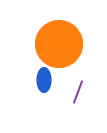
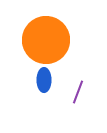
orange circle: moved 13 px left, 4 px up
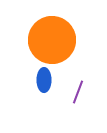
orange circle: moved 6 px right
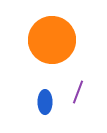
blue ellipse: moved 1 px right, 22 px down
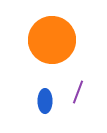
blue ellipse: moved 1 px up
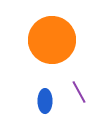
purple line: moved 1 px right; rotated 50 degrees counterclockwise
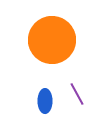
purple line: moved 2 px left, 2 px down
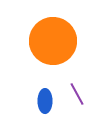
orange circle: moved 1 px right, 1 px down
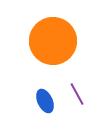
blue ellipse: rotated 25 degrees counterclockwise
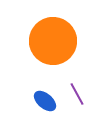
blue ellipse: rotated 25 degrees counterclockwise
